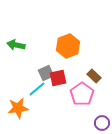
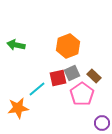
gray square: moved 26 px right
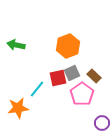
cyan line: rotated 12 degrees counterclockwise
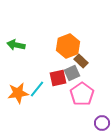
brown rectangle: moved 13 px left, 15 px up
orange star: moved 15 px up
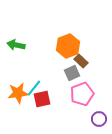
red square: moved 16 px left, 21 px down
cyan line: moved 3 px left, 1 px up
pink pentagon: rotated 15 degrees clockwise
purple circle: moved 3 px left, 4 px up
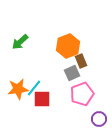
green arrow: moved 4 px right, 3 px up; rotated 54 degrees counterclockwise
brown rectangle: rotated 24 degrees clockwise
orange star: moved 4 px up
red square: rotated 12 degrees clockwise
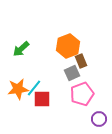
green arrow: moved 1 px right, 7 px down
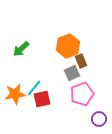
orange star: moved 3 px left, 5 px down
red square: rotated 12 degrees counterclockwise
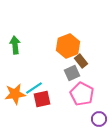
green arrow: moved 6 px left, 4 px up; rotated 126 degrees clockwise
brown rectangle: rotated 16 degrees counterclockwise
cyan line: rotated 18 degrees clockwise
pink pentagon: rotated 25 degrees counterclockwise
